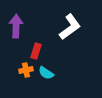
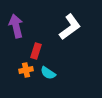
purple arrow: rotated 15 degrees counterclockwise
cyan semicircle: moved 2 px right
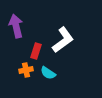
white L-shape: moved 7 px left, 13 px down
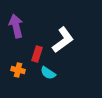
red rectangle: moved 1 px right, 3 px down
orange cross: moved 8 px left; rotated 24 degrees clockwise
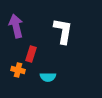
white L-shape: moved 9 px up; rotated 44 degrees counterclockwise
red rectangle: moved 6 px left
cyan semicircle: moved 4 px down; rotated 35 degrees counterclockwise
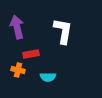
purple arrow: moved 1 px right, 1 px down
red rectangle: rotated 63 degrees clockwise
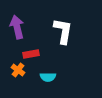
orange cross: rotated 24 degrees clockwise
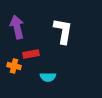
orange cross: moved 4 px left, 4 px up; rotated 24 degrees counterclockwise
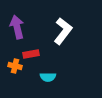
white L-shape: rotated 28 degrees clockwise
orange cross: moved 1 px right
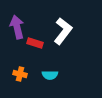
red rectangle: moved 4 px right, 11 px up; rotated 28 degrees clockwise
orange cross: moved 5 px right, 8 px down
cyan semicircle: moved 2 px right, 2 px up
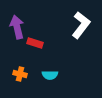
white L-shape: moved 18 px right, 6 px up
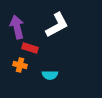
white L-shape: moved 24 px left; rotated 24 degrees clockwise
red rectangle: moved 5 px left, 5 px down
orange cross: moved 9 px up
